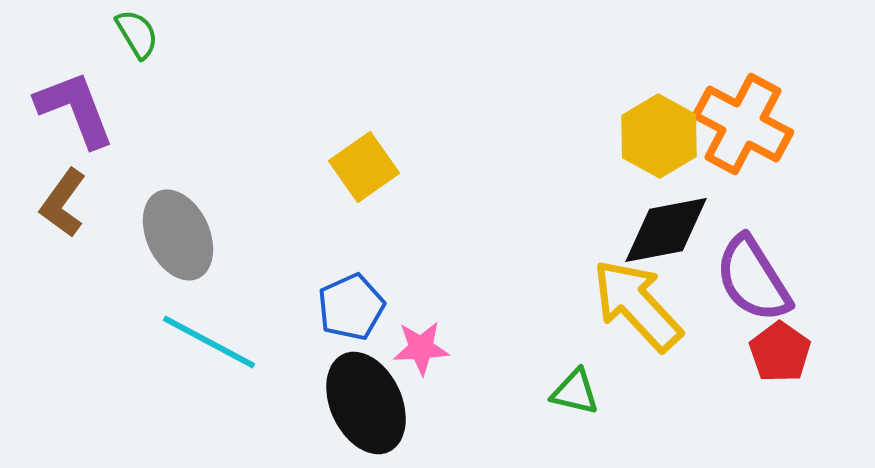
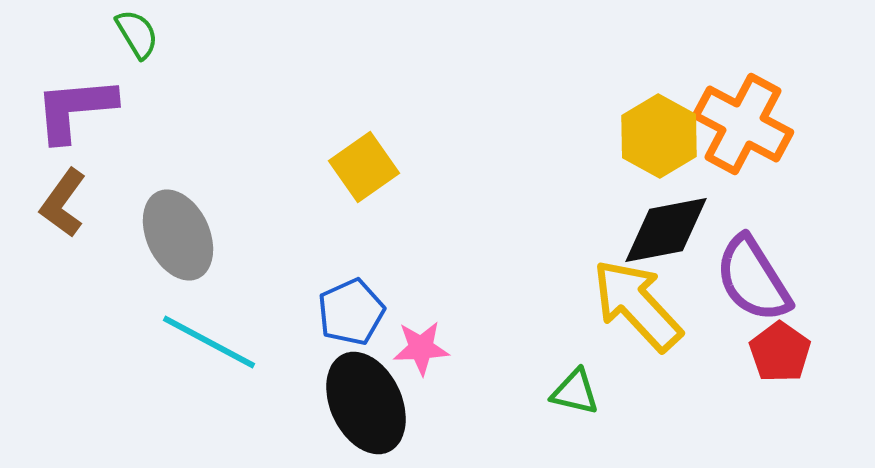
purple L-shape: rotated 74 degrees counterclockwise
blue pentagon: moved 5 px down
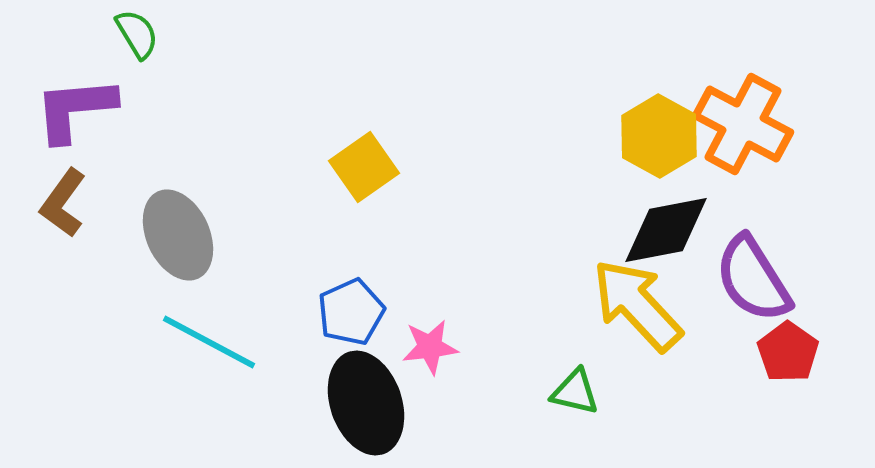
pink star: moved 9 px right, 1 px up; rotated 4 degrees counterclockwise
red pentagon: moved 8 px right
black ellipse: rotated 6 degrees clockwise
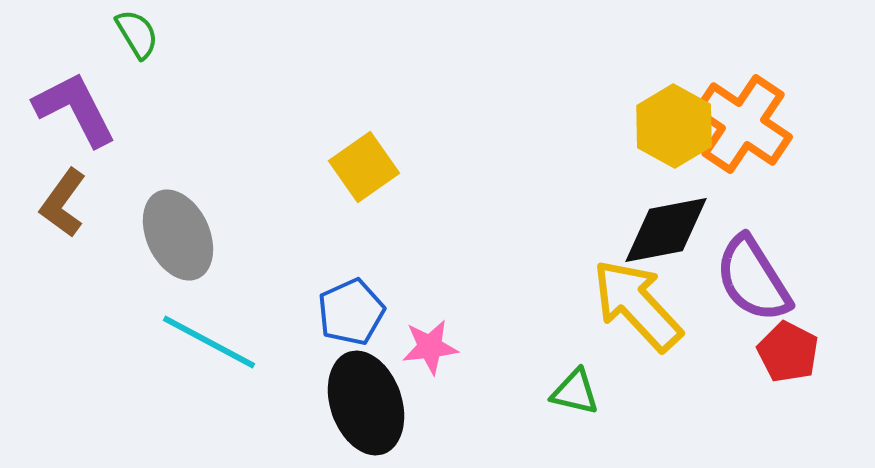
purple L-shape: rotated 68 degrees clockwise
orange cross: rotated 6 degrees clockwise
yellow hexagon: moved 15 px right, 10 px up
red pentagon: rotated 8 degrees counterclockwise
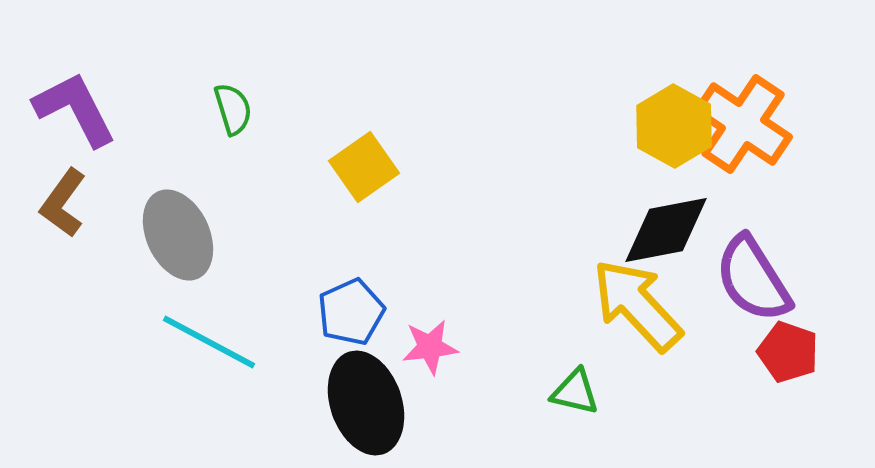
green semicircle: moved 96 px right, 75 px down; rotated 14 degrees clockwise
red pentagon: rotated 8 degrees counterclockwise
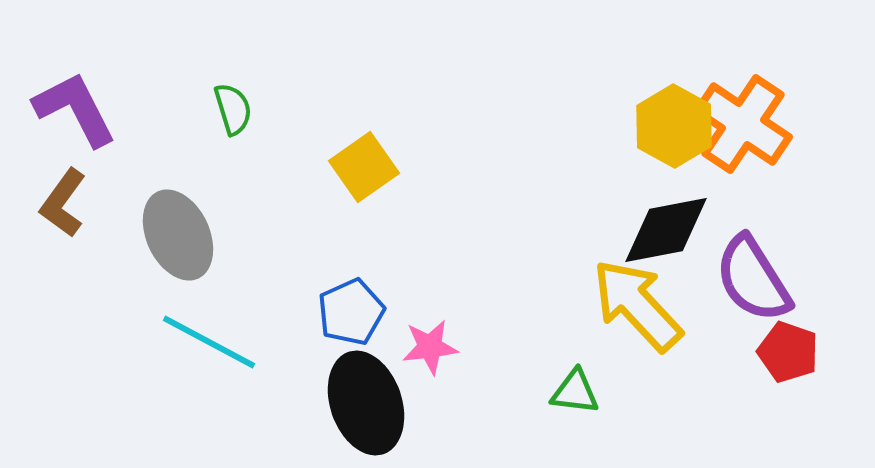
green triangle: rotated 6 degrees counterclockwise
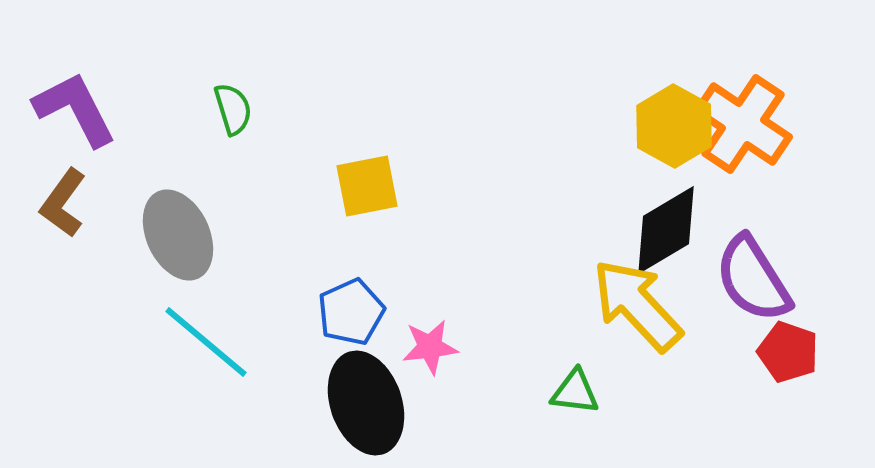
yellow square: moved 3 px right, 19 px down; rotated 24 degrees clockwise
black diamond: rotated 20 degrees counterclockwise
cyan line: moved 3 px left; rotated 12 degrees clockwise
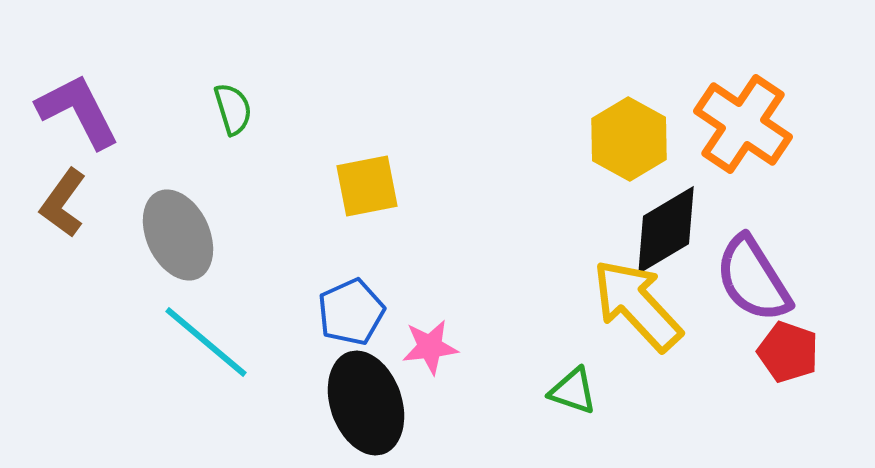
purple L-shape: moved 3 px right, 2 px down
yellow hexagon: moved 45 px left, 13 px down
green triangle: moved 2 px left, 1 px up; rotated 12 degrees clockwise
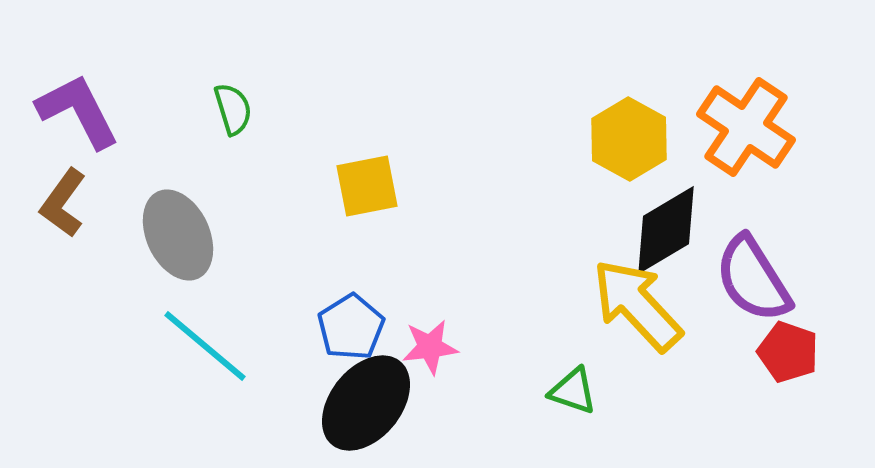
orange cross: moved 3 px right, 3 px down
blue pentagon: moved 15 px down; rotated 8 degrees counterclockwise
cyan line: moved 1 px left, 4 px down
black ellipse: rotated 58 degrees clockwise
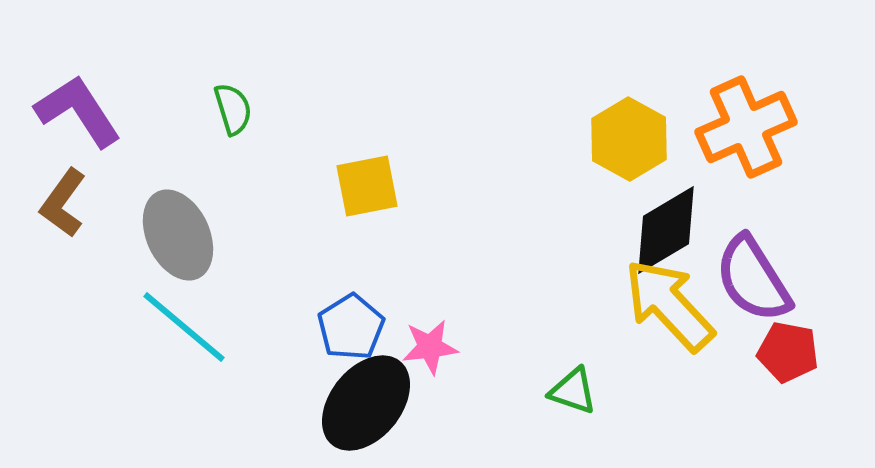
purple L-shape: rotated 6 degrees counterclockwise
orange cross: rotated 32 degrees clockwise
yellow arrow: moved 32 px right
cyan line: moved 21 px left, 19 px up
red pentagon: rotated 8 degrees counterclockwise
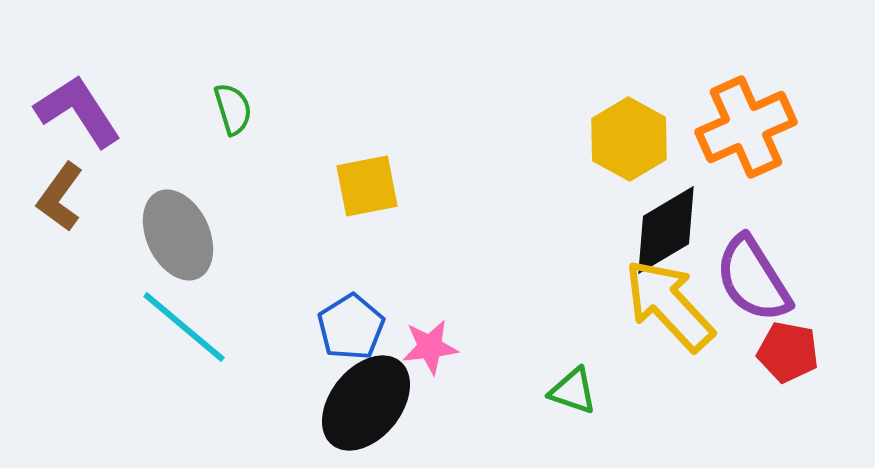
brown L-shape: moved 3 px left, 6 px up
